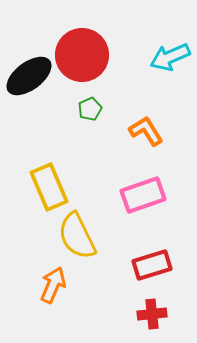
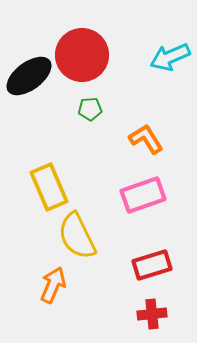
green pentagon: rotated 20 degrees clockwise
orange L-shape: moved 8 px down
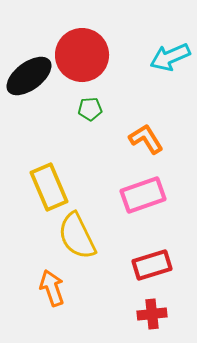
orange arrow: moved 1 px left, 3 px down; rotated 42 degrees counterclockwise
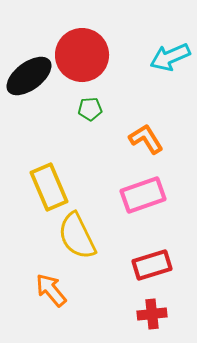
orange arrow: moved 1 px left, 2 px down; rotated 21 degrees counterclockwise
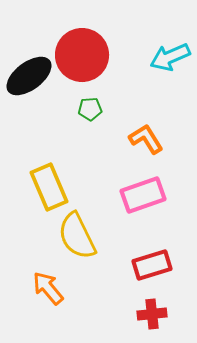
orange arrow: moved 3 px left, 2 px up
